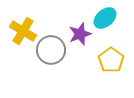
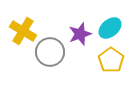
cyan ellipse: moved 5 px right, 10 px down
gray circle: moved 1 px left, 2 px down
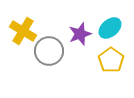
gray circle: moved 1 px left, 1 px up
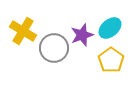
purple star: moved 2 px right, 1 px down
gray circle: moved 5 px right, 3 px up
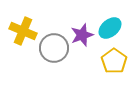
yellow cross: rotated 8 degrees counterclockwise
yellow pentagon: moved 3 px right, 1 px down
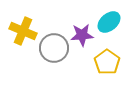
cyan ellipse: moved 1 px left, 6 px up
purple star: rotated 15 degrees clockwise
yellow pentagon: moved 7 px left, 1 px down
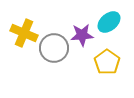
yellow cross: moved 1 px right, 2 px down
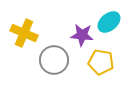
purple star: rotated 10 degrees clockwise
gray circle: moved 12 px down
yellow pentagon: moved 6 px left; rotated 25 degrees counterclockwise
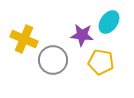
cyan ellipse: rotated 15 degrees counterclockwise
yellow cross: moved 6 px down
gray circle: moved 1 px left
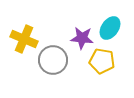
cyan ellipse: moved 1 px right, 6 px down
purple star: moved 3 px down
yellow pentagon: moved 1 px right, 1 px up
